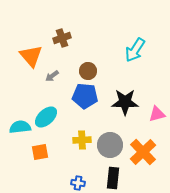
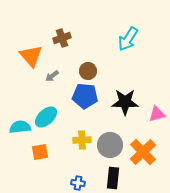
cyan arrow: moved 7 px left, 11 px up
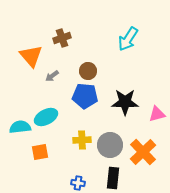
cyan ellipse: rotated 15 degrees clockwise
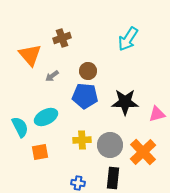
orange triangle: moved 1 px left, 1 px up
cyan semicircle: rotated 70 degrees clockwise
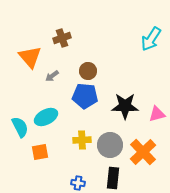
cyan arrow: moved 23 px right
orange triangle: moved 2 px down
black star: moved 4 px down
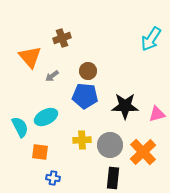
orange square: rotated 18 degrees clockwise
blue cross: moved 25 px left, 5 px up
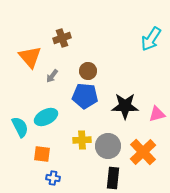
gray arrow: rotated 16 degrees counterclockwise
gray circle: moved 2 px left, 1 px down
orange square: moved 2 px right, 2 px down
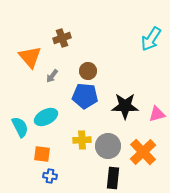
blue cross: moved 3 px left, 2 px up
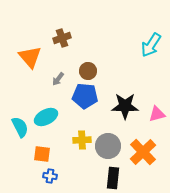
cyan arrow: moved 6 px down
gray arrow: moved 6 px right, 3 px down
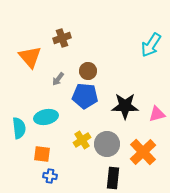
cyan ellipse: rotated 15 degrees clockwise
cyan semicircle: moved 1 px left, 1 px down; rotated 20 degrees clockwise
yellow cross: rotated 30 degrees counterclockwise
gray circle: moved 1 px left, 2 px up
